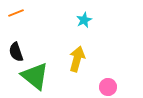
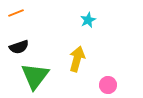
cyan star: moved 4 px right
black semicircle: moved 3 px right, 5 px up; rotated 90 degrees counterclockwise
green triangle: rotated 28 degrees clockwise
pink circle: moved 2 px up
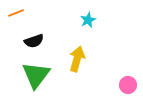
black semicircle: moved 15 px right, 6 px up
green triangle: moved 1 px right, 1 px up
pink circle: moved 20 px right
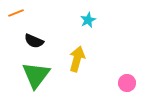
black semicircle: rotated 42 degrees clockwise
pink circle: moved 1 px left, 2 px up
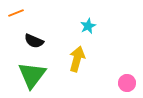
cyan star: moved 6 px down
green triangle: moved 4 px left
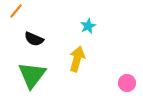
orange line: moved 2 px up; rotated 28 degrees counterclockwise
black semicircle: moved 2 px up
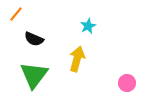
orange line: moved 3 px down
green triangle: moved 2 px right
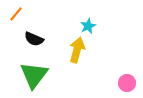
yellow arrow: moved 9 px up
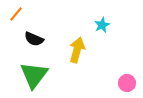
cyan star: moved 14 px right, 1 px up
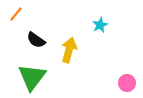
cyan star: moved 2 px left
black semicircle: moved 2 px right, 1 px down; rotated 12 degrees clockwise
yellow arrow: moved 8 px left
green triangle: moved 2 px left, 2 px down
